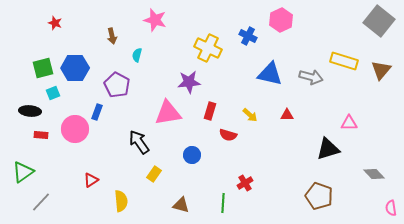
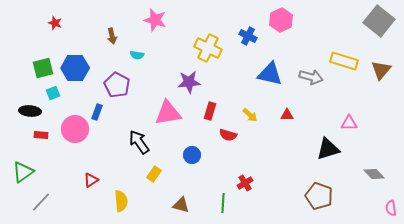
cyan semicircle at (137, 55): rotated 96 degrees counterclockwise
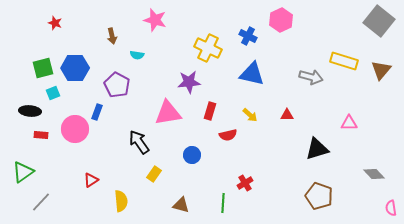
blue triangle at (270, 74): moved 18 px left
red semicircle at (228, 135): rotated 30 degrees counterclockwise
black triangle at (328, 149): moved 11 px left
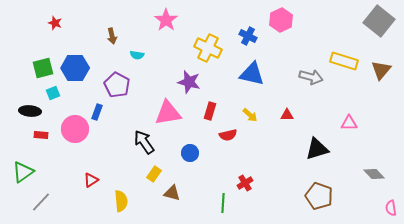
pink star at (155, 20): moved 11 px right; rotated 20 degrees clockwise
purple star at (189, 82): rotated 20 degrees clockwise
black arrow at (139, 142): moved 5 px right
blue circle at (192, 155): moved 2 px left, 2 px up
brown triangle at (181, 205): moved 9 px left, 12 px up
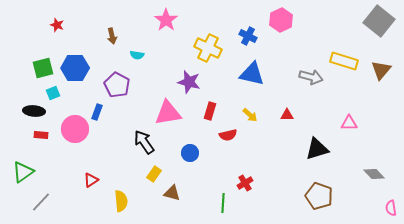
red star at (55, 23): moved 2 px right, 2 px down
black ellipse at (30, 111): moved 4 px right
